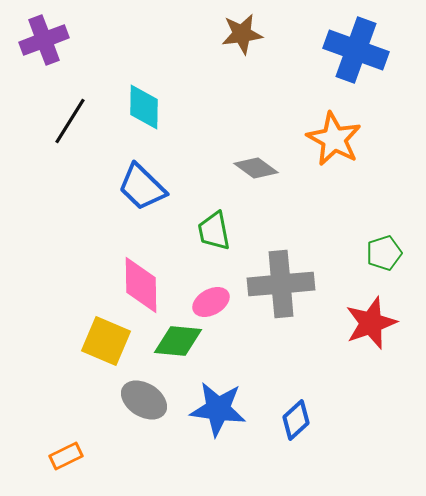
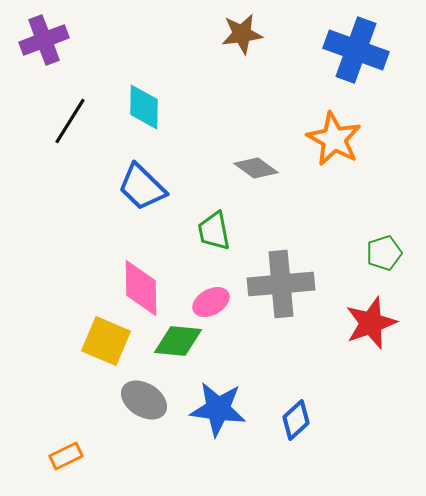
pink diamond: moved 3 px down
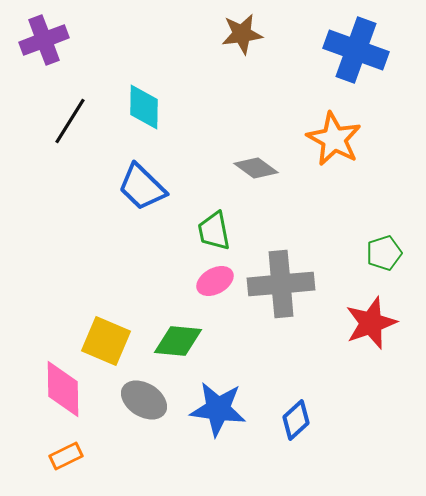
pink diamond: moved 78 px left, 101 px down
pink ellipse: moved 4 px right, 21 px up
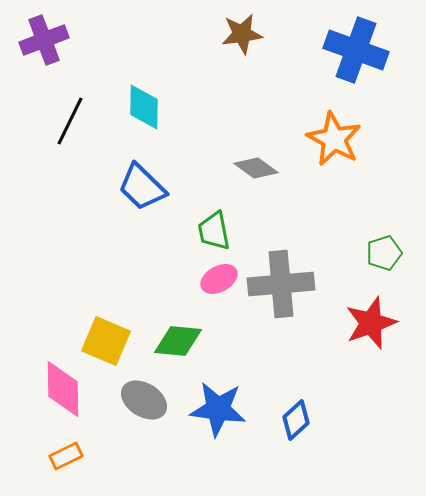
black line: rotated 6 degrees counterclockwise
pink ellipse: moved 4 px right, 2 px up
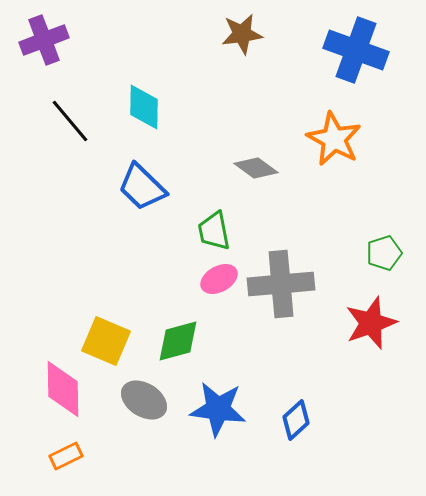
black line: rotated 66 degrees counterclockwise
green diamond: rotated 21 degrees counterclockwise
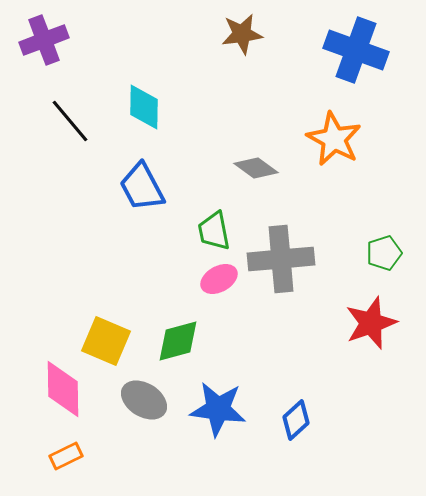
blue trapezoid: rotated 18 degrees clockwise
gray cross: moved 25 px up
